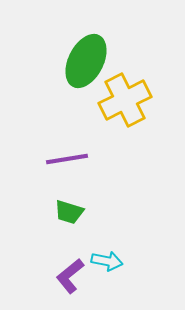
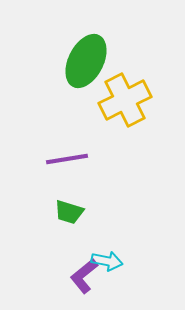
purple L-shape: moved 14 px right
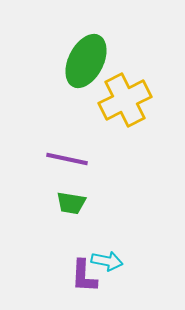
purple line: rotated 21 degrees clockwise
green trapezoid: moved 2 px right, 9 px up; rotated 8 degrees counterclockwise
purple L-shape: rotated 48 degrees counterclockwise
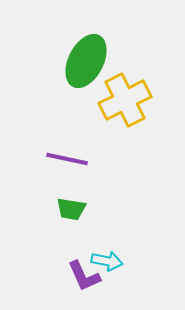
green trapezoid: moved 6 px down
purple L-shape: rotated 27 degrees counterclockwise
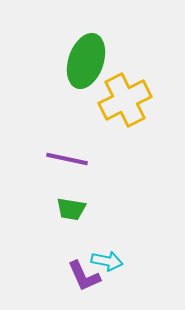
green ellipse: rotated 8 degrees counterclockwise
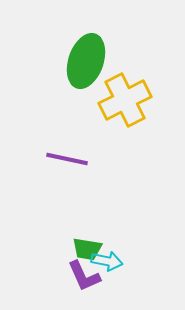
green trapezoid: moved 16 px right, 40 px down
